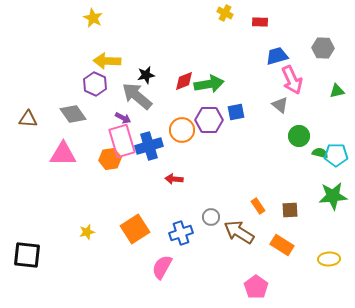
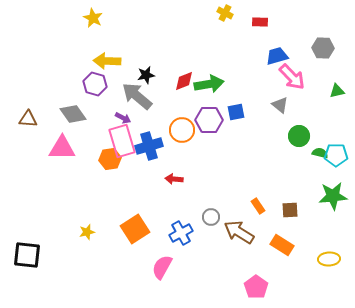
pink arrow at (292, 80): moved 3 px up; rotated 20 degrees counterclockwise
purple hexagon at (95, 84): rotated 10 degrees counterclockwise
pink triangle at (63, 154): moved 1 px left, 6 px up
blue cross at (181, 233): rotated 10 degrees counterclockwise
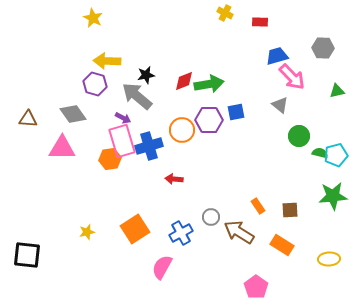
cyan pentagon at (336, 155): rotated 15 degrees counterclockwise
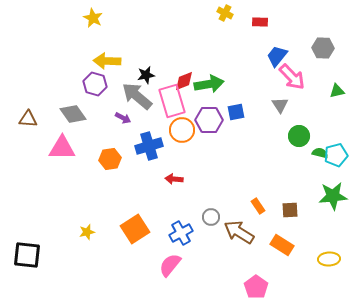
blue trapezoid at (277, 56): rotated 35 degrees counterclockwise
gray triangle at (280, 105): rotated 18 degrees clockwise
pink rectangle at (122, 141): moved 50 px right, 40 px up
pink semicircle at (162, 267): moved 8 px right, 2 px up; rotated 10 degrees clockwise
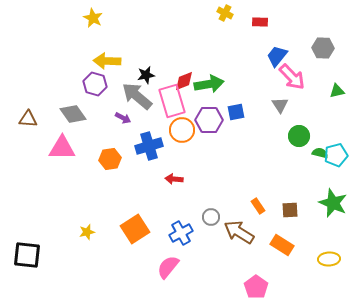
green star at (333, 196): moved 7 px down; rotated 28 degrees clockwise
pink semicircle at (170, 265): moved 2 px left, 2 px down
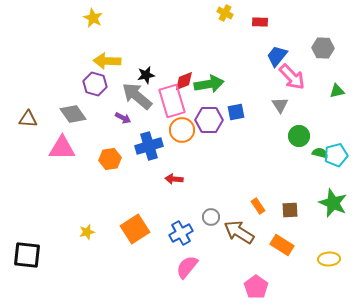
pink semicircle at (168, 267): moved 19 px right
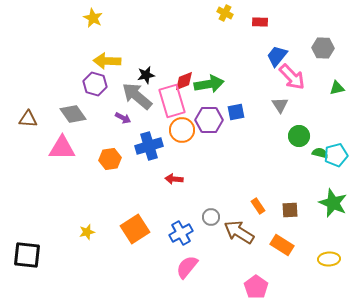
green triangle at (337, 91): moved 3 px up
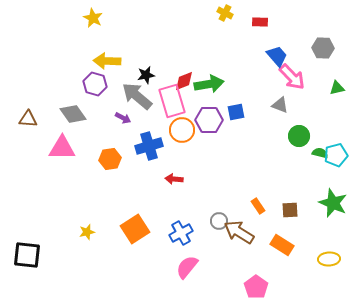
blue trapezoid at (277, 56): rotated 100 degrees clockwise
gray triangle at (280, 105): rotated 36 degrees counterclockwise
gray circle at (211, 217): moved 8 px right, 4 px down
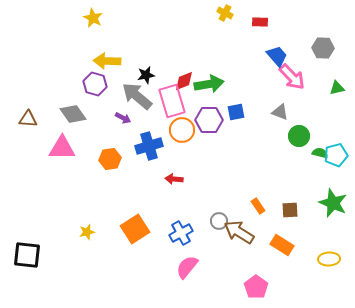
gray triangle at (280, 105): moved 7 px down
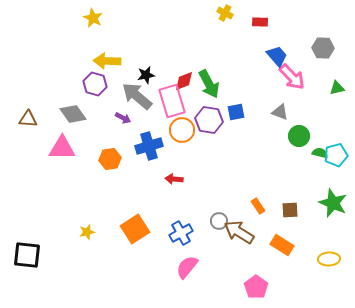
green arrow at (209, 84): rotated 72 degrees clockwise
purple hexagon at (209, 120): rotated 8 degrees clockwise
